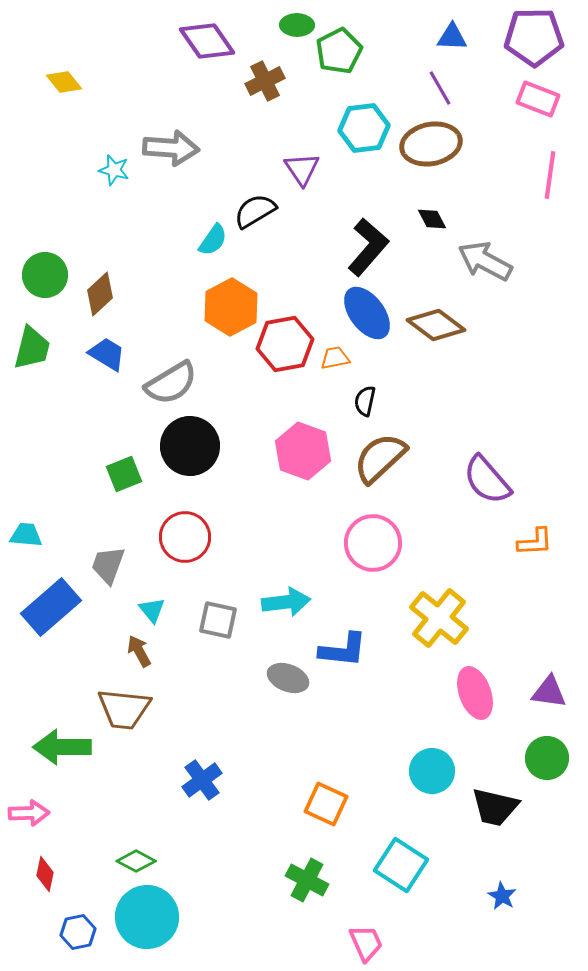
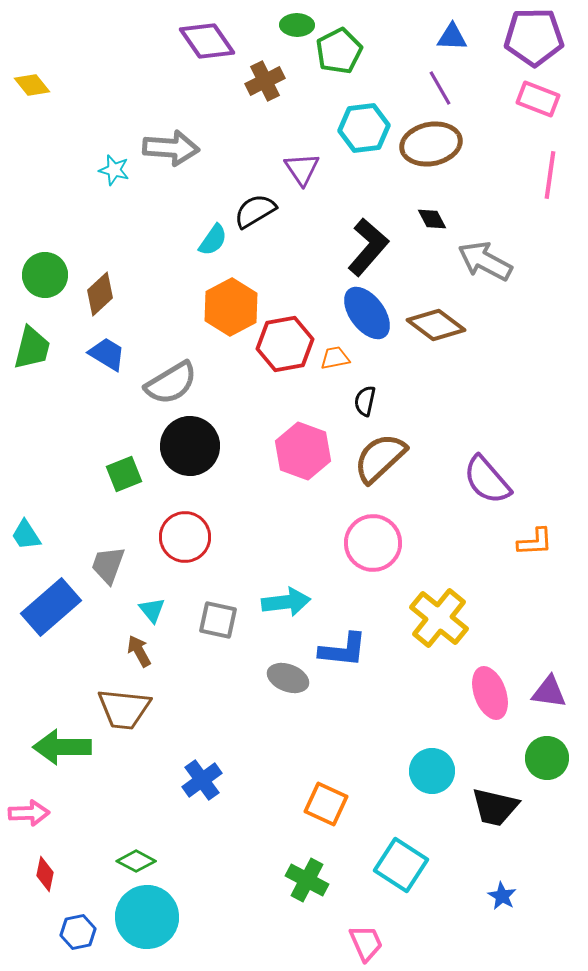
yellow diamond at (64, 82): moved 32 px left, 3 px down
cyan trapezoid at (26, 535): rotated 128 degrees counterclockwise
pink ellipse at (475, 693): moved 15 px right
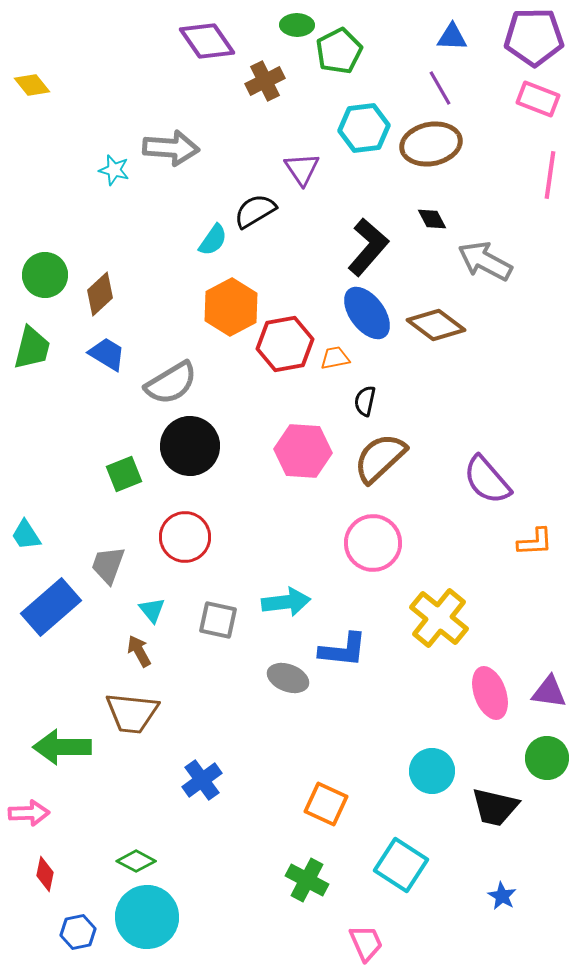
pink hexagon at (303, 451): rotated 16 degrees counterclockwise
brown trapezoid at (124, 709): moved 8 px right, 4 px down
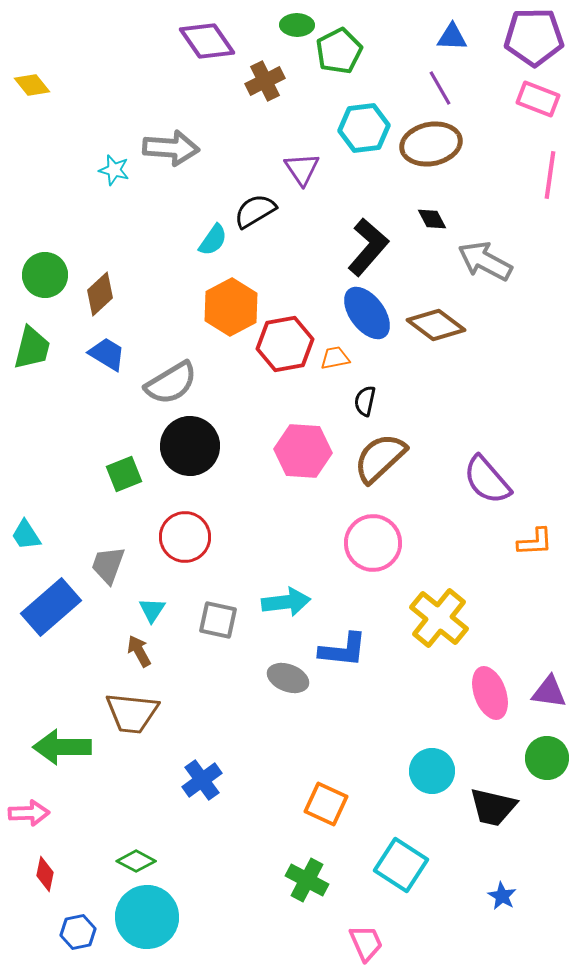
cyan triangle at (152, 610): rotated 12 degrees clockwise
black trapezoid at (495, 807): moved 2 px left
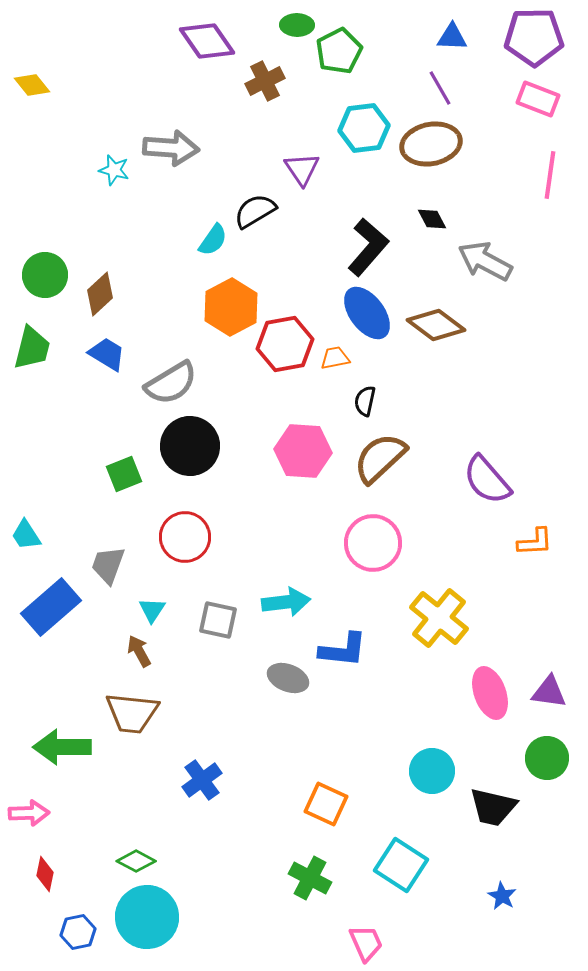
green cross at (307, 880): moved 3 px right, 2 px up
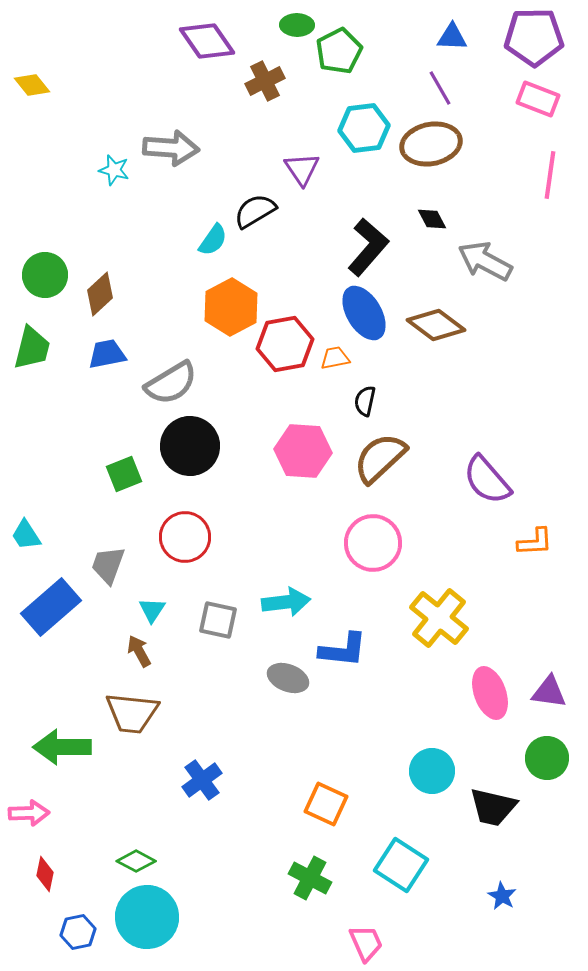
blue ellipse at (367, 313): moved 3 px left; rotated 6 degrees clockwise
blue trapezoid at (107, 354): rotated 42 degrees counterclockwise
